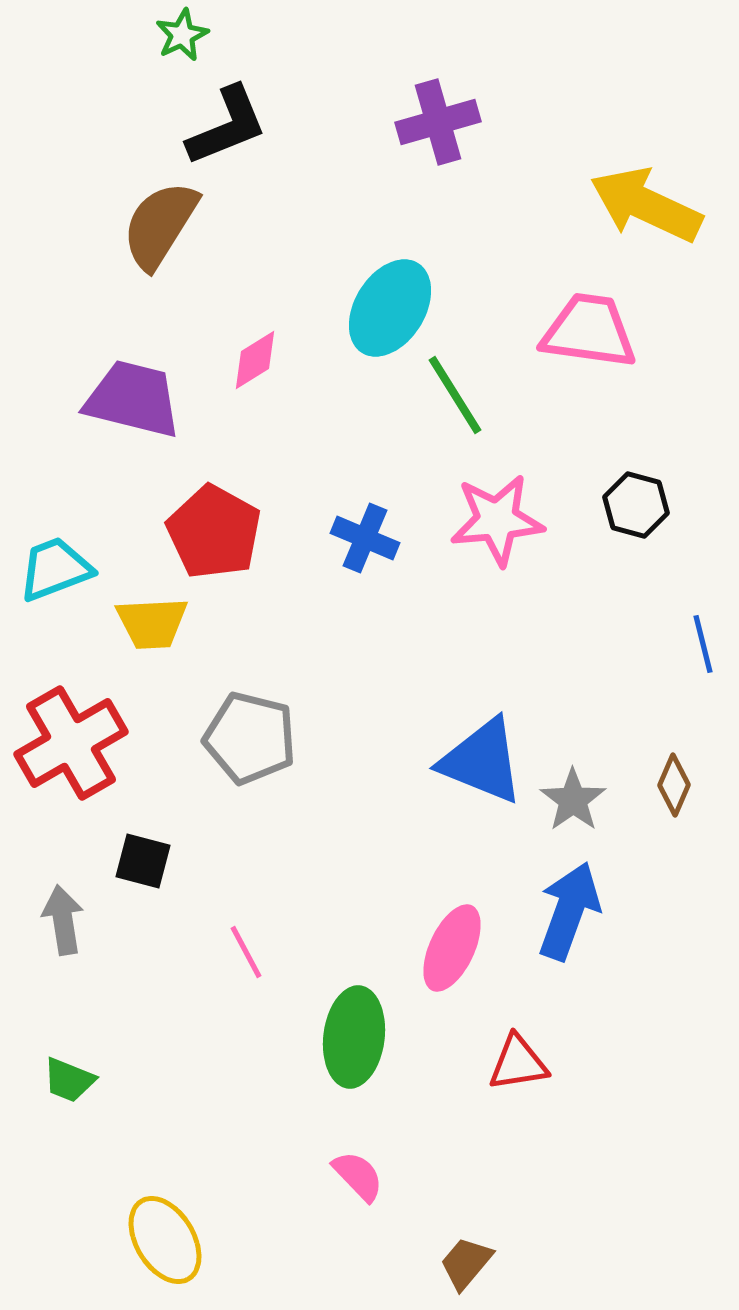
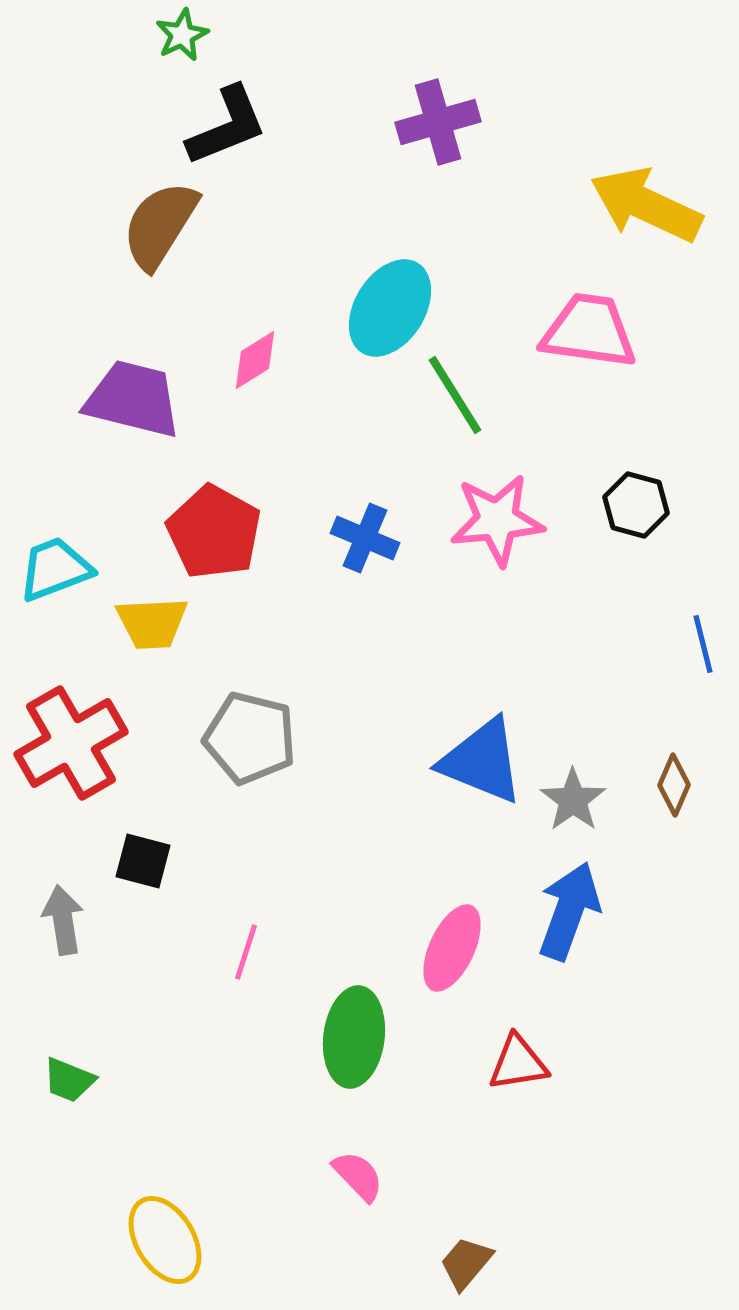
pink line: rotated 46 degrees clockwise
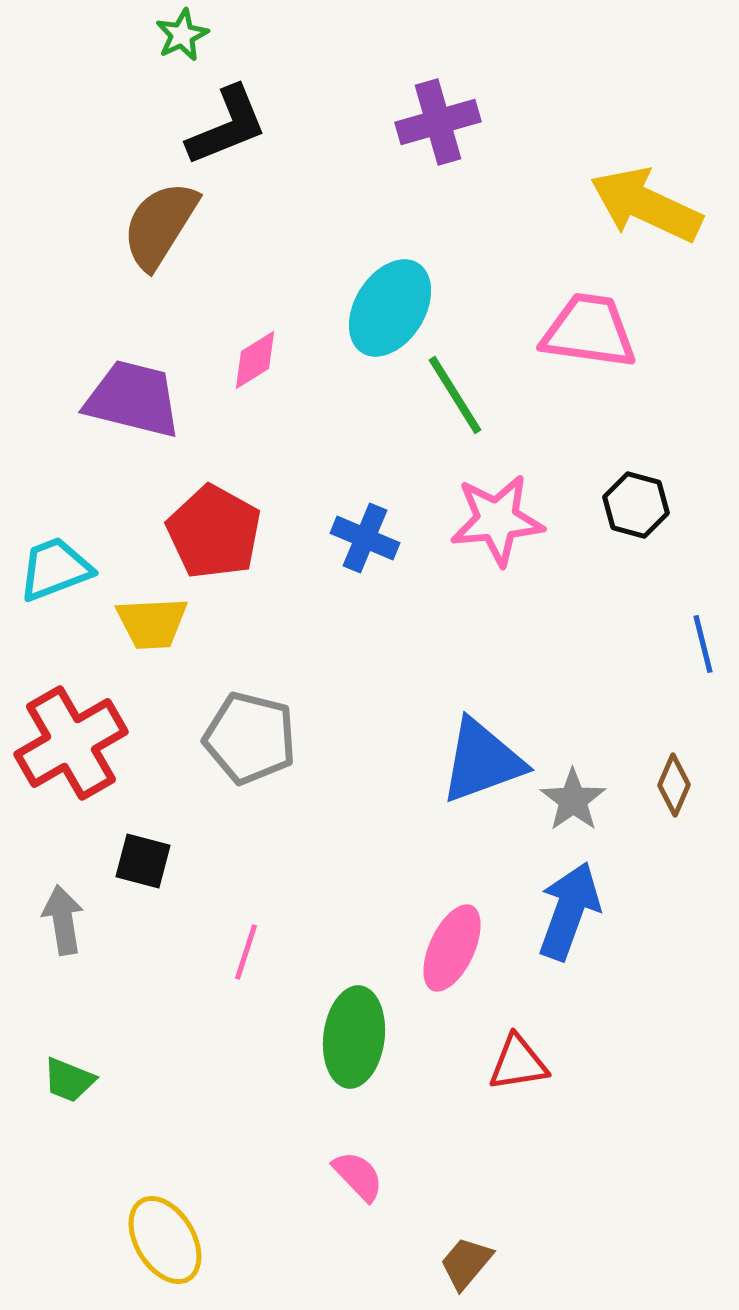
blue triangle: rotated 42 degrees counterclockwise
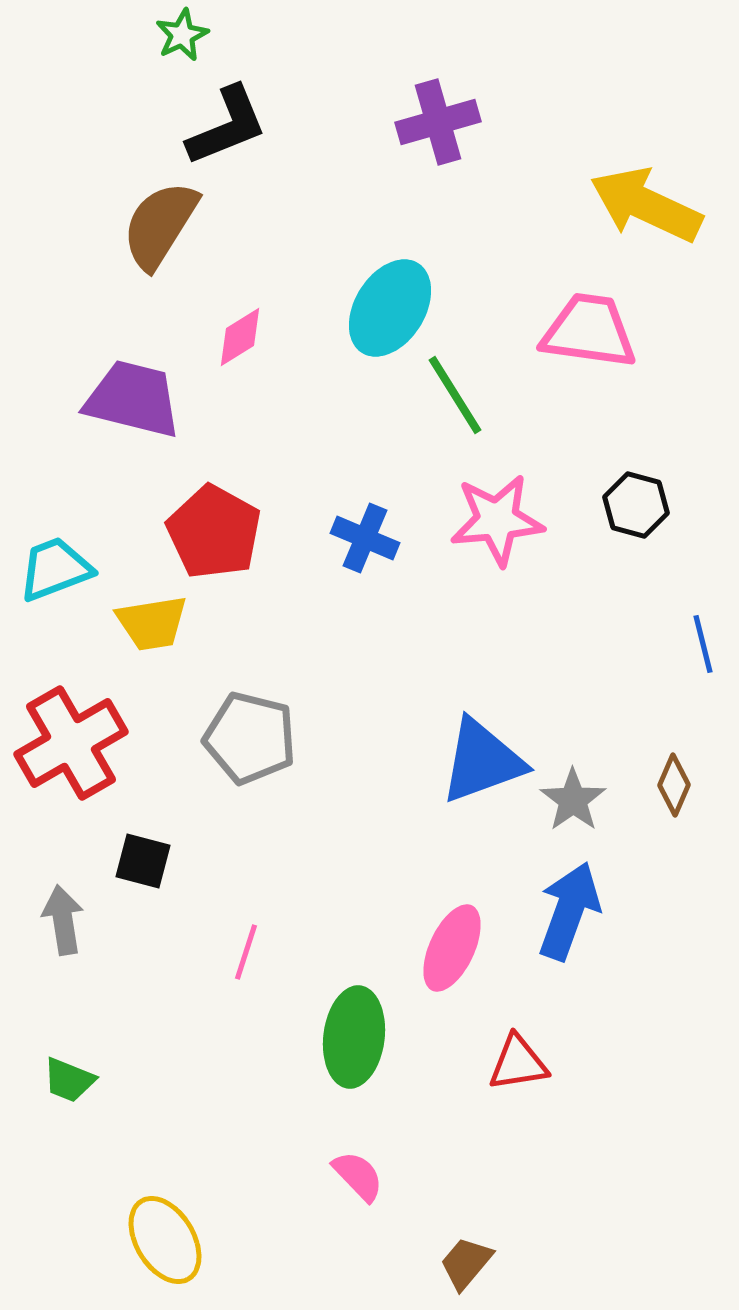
pink diamond: moved 15 px left, 23 px up
yellow trapezoid: rotated 6 degrees counterclockwise
